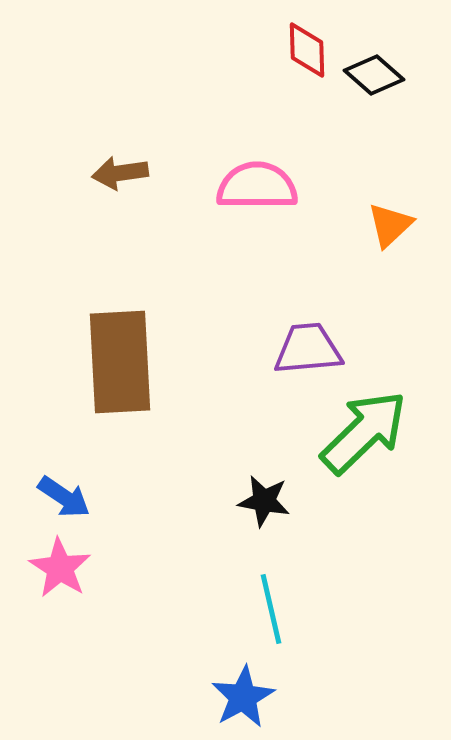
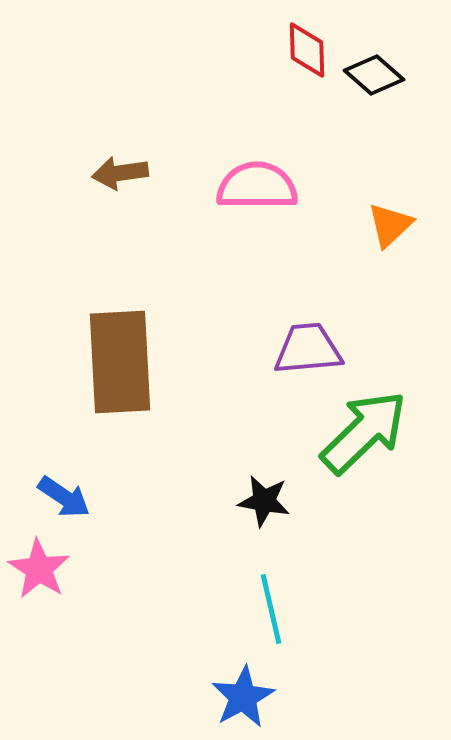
pink star: moved 21 px left, 1 px down
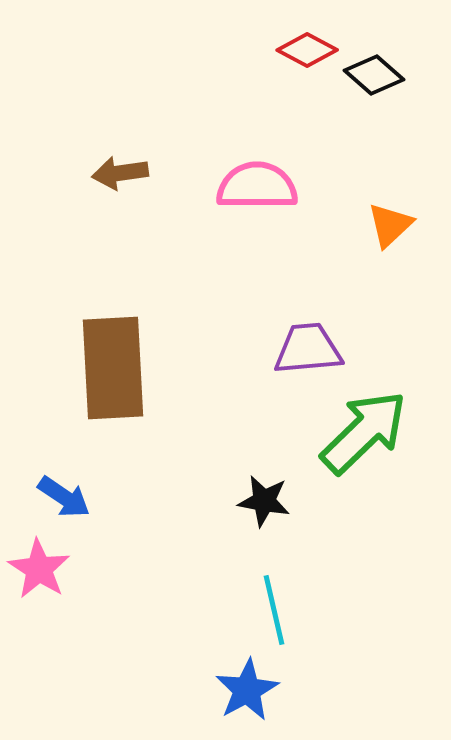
red diamond: rotated 60 degrees counterclockwise
brown rectangle: moved 7 px left, 6 px down
cyan line: moved 3 px right, 1 px down
blue star: moved 4 px right, 7 px up
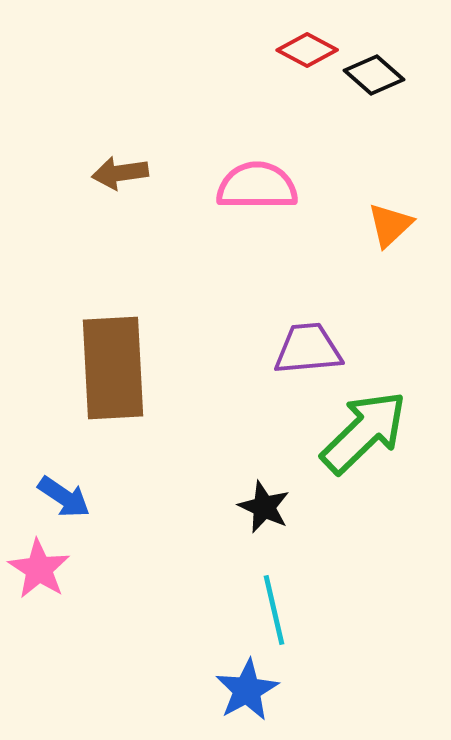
black star: moved 6 px down; rotated 14 degrees clockwise
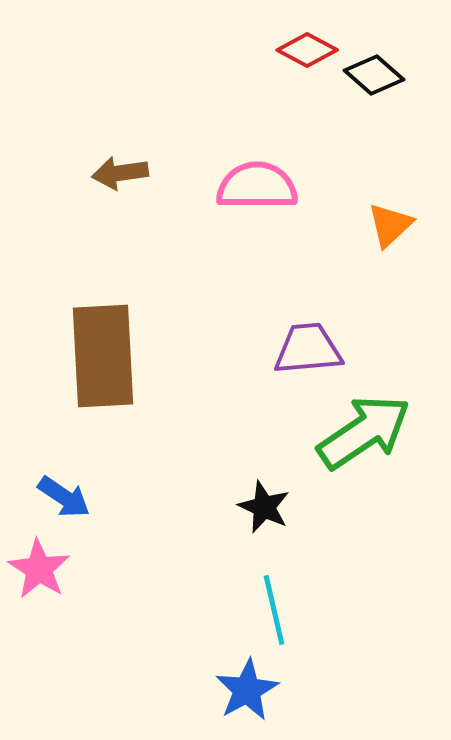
brown rectangle: moved 10 px left, 12 px up
green arrow: rotated 10 degrees clockwise
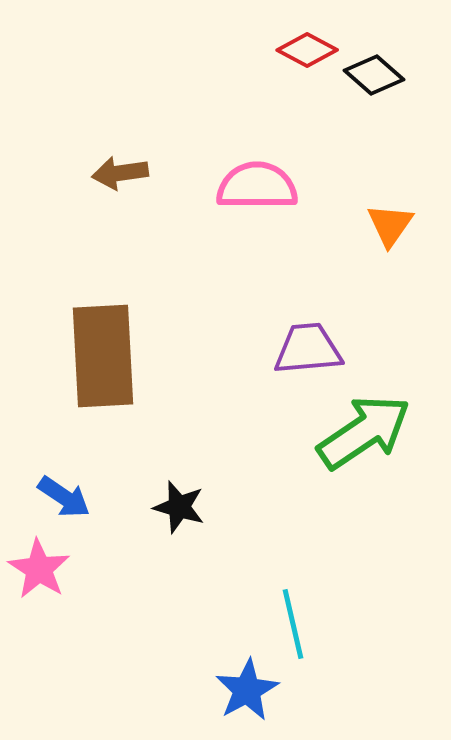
orange triangle: rotated 12 degrees counterclockwise
black star: moved 85 px left; rotated 8 degrees counterclockwise
cyan line: moved 19 px right, 14 px down
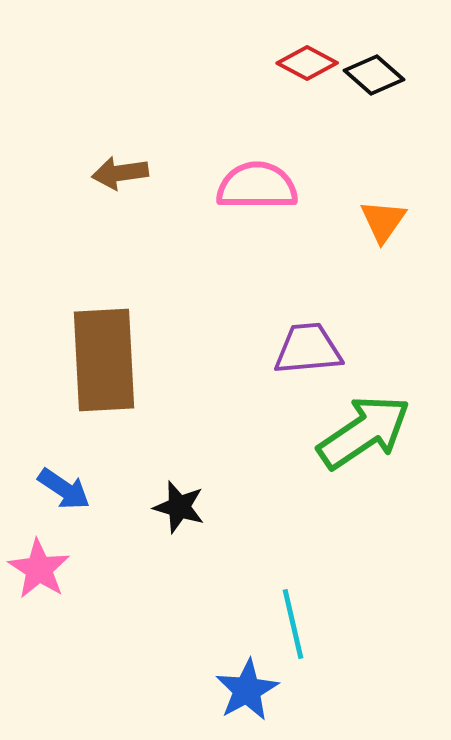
red diamond: moved 13 px down
orange triangle: moved 7 px left, 4 px up
brown rectangle: moved 1 px right, 4 px down
blue arrow: moved 8 px up
